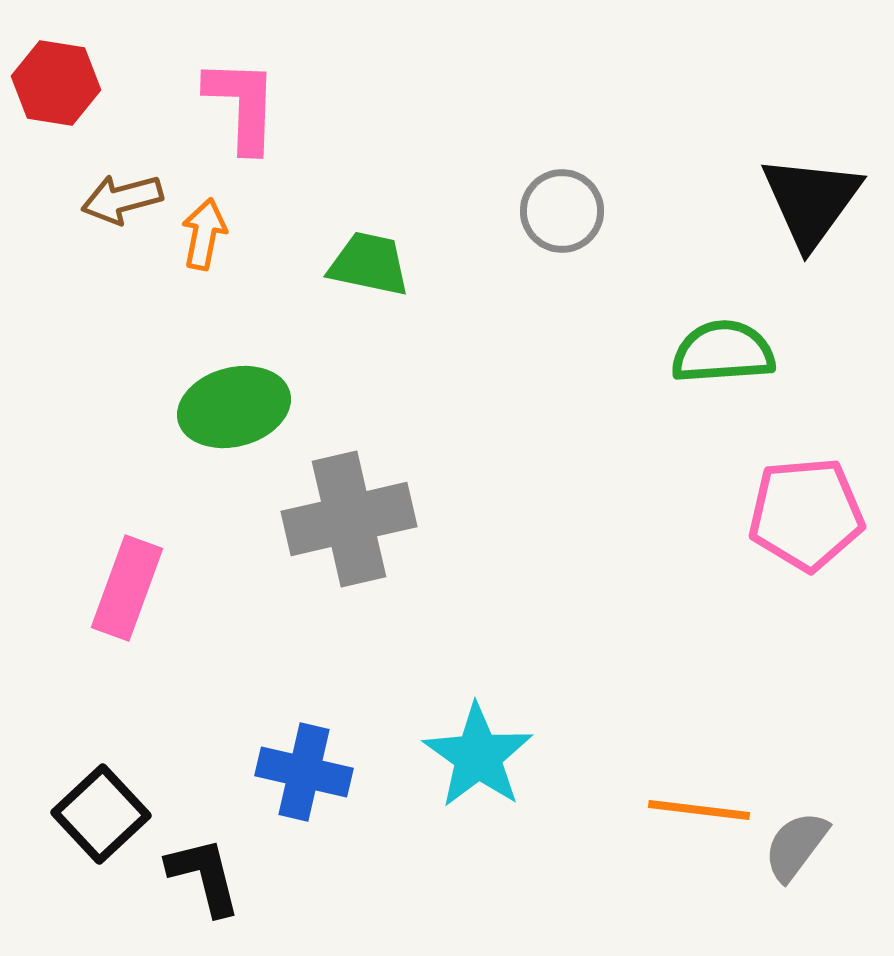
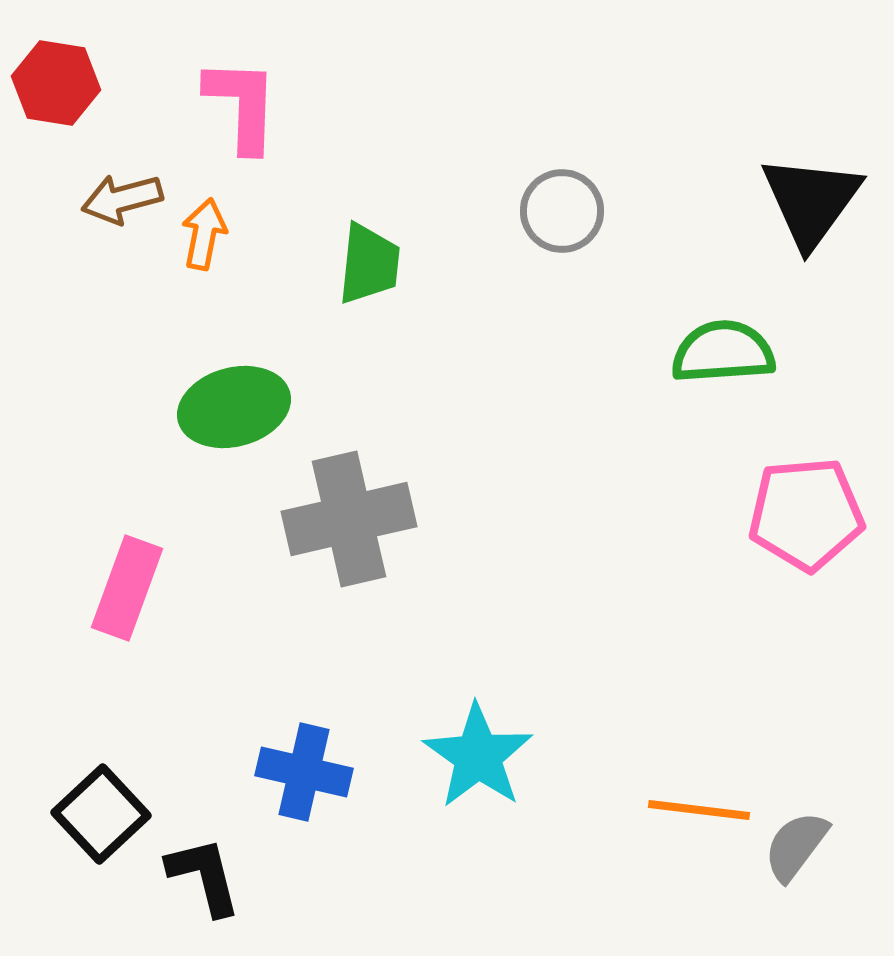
green trapezoid: rotated 84 degrees clockwise
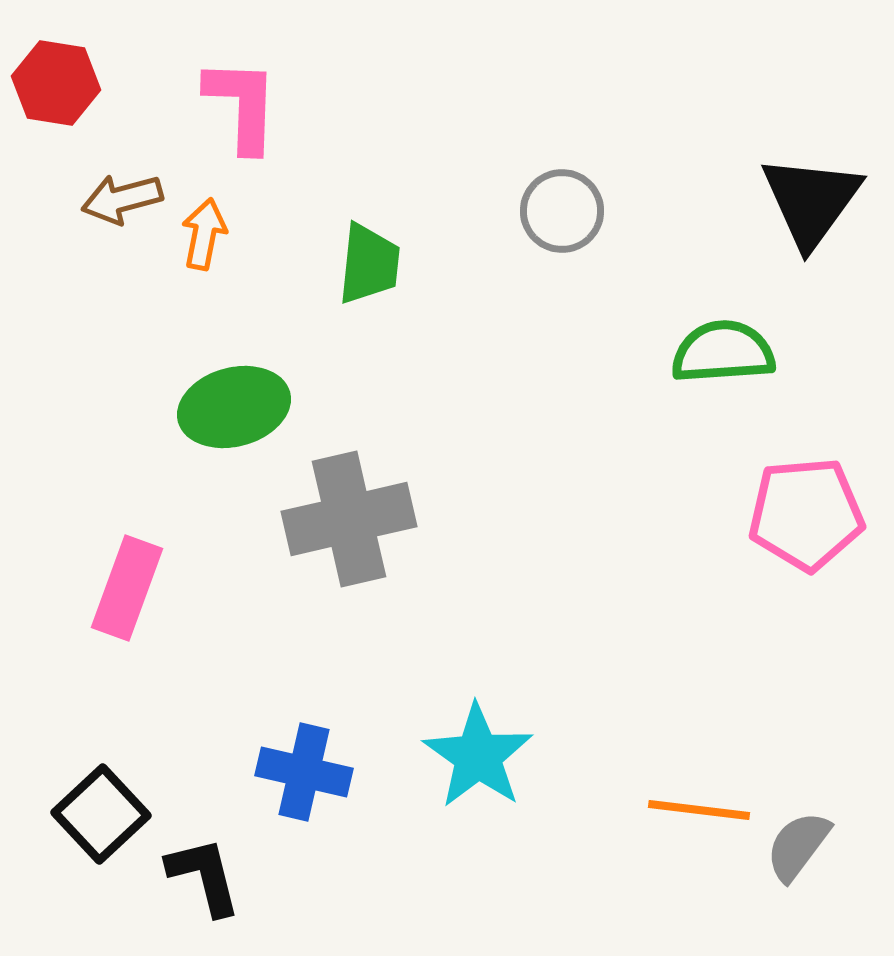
gray semicircle: moved 2 px right
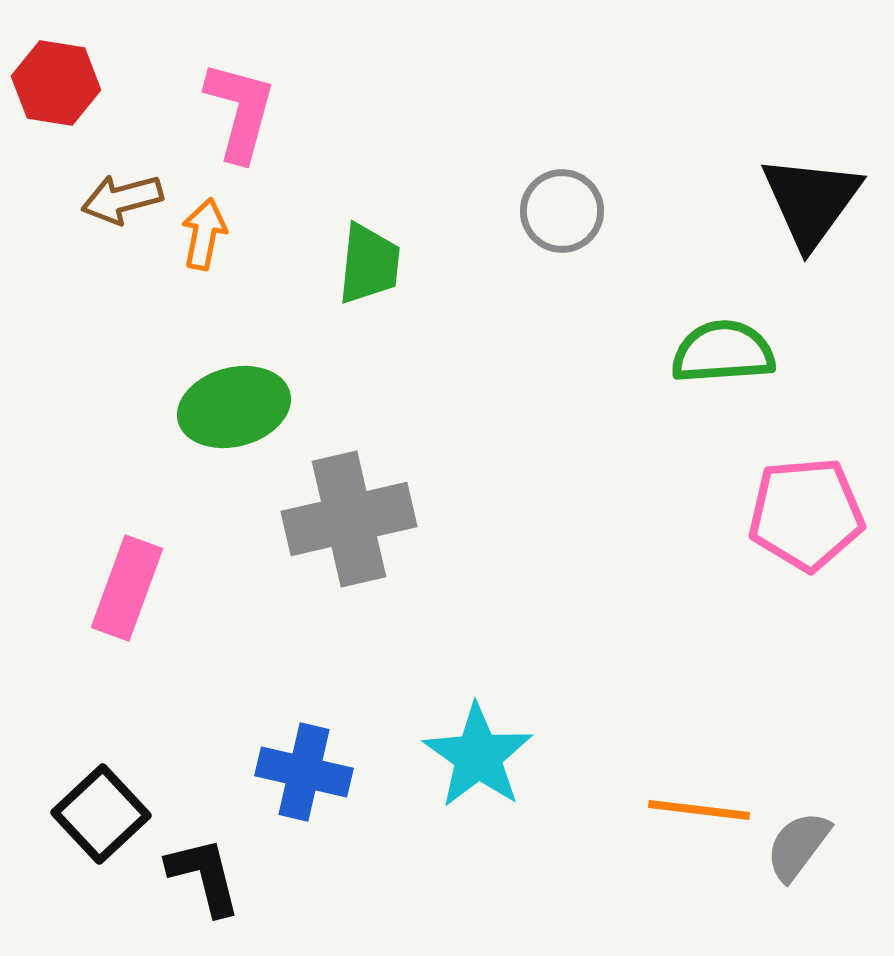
pink L-shape: moved 2 px left, 6 px down; rotated 13 degrees clockwise
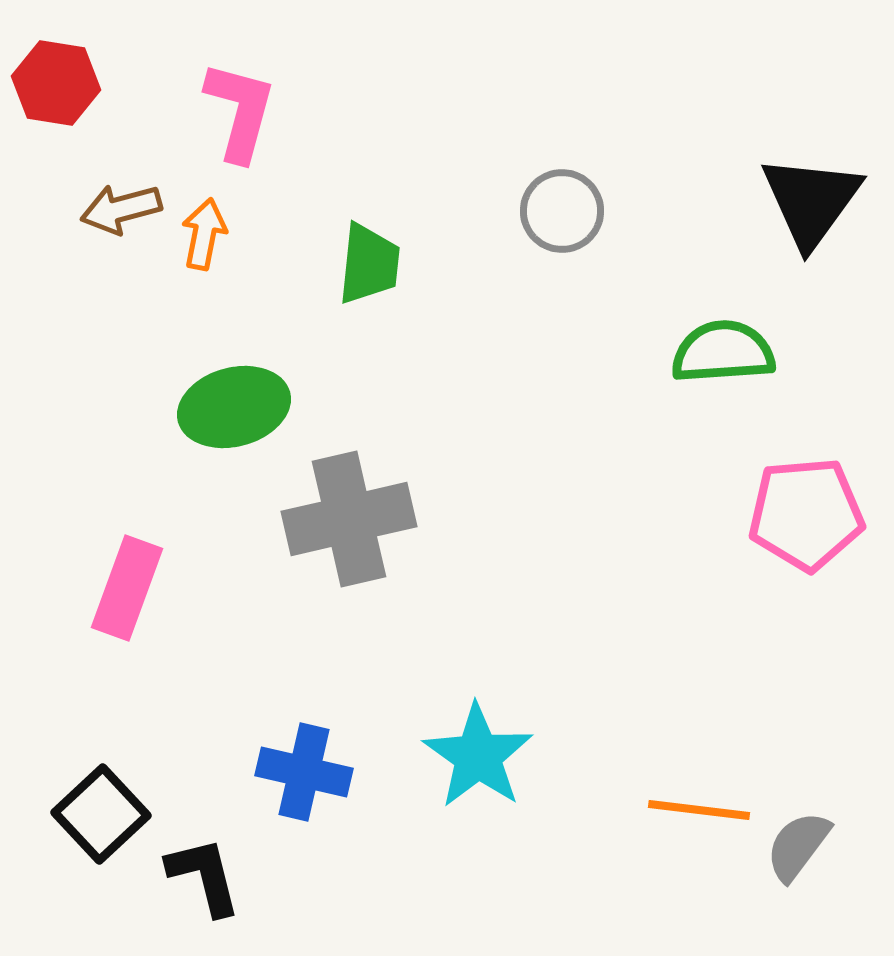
brown arrow: moved 1 px left, 10 px down
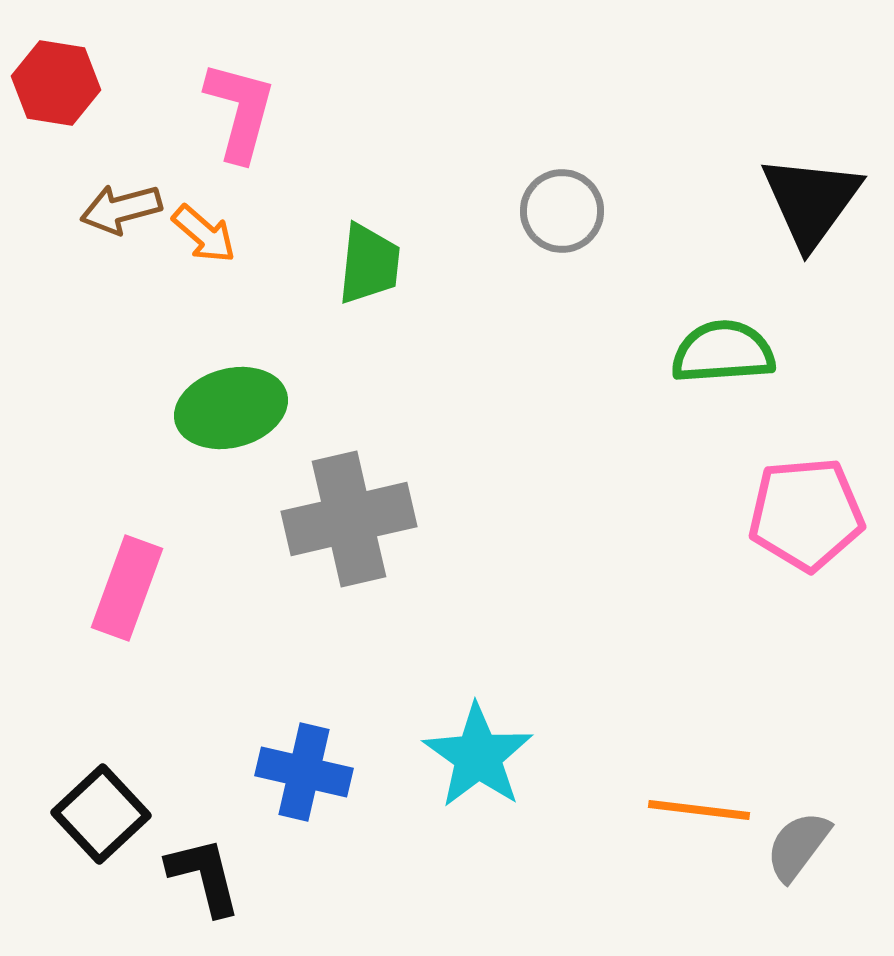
orange arrow: rotated 120 degrees clockwise
green ellipse: moved 3 px left, 1 px down
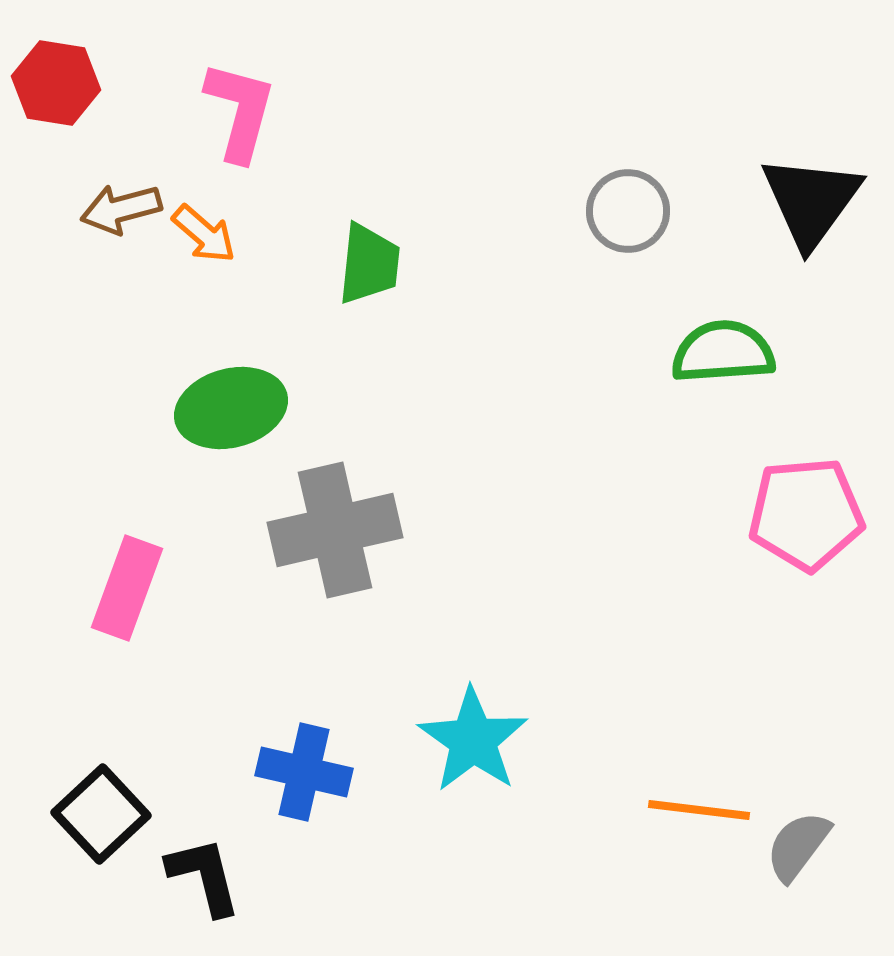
gray circle: moved 66 px right
gray cross: moved 14 px left, 11 px down
cyan star: moved 5 px left, 16 px up
